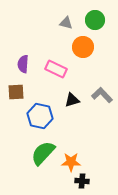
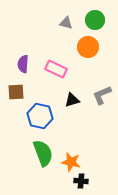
orange circle: moved 5 px right
gray L-shape: rotated 70 degrees counterclockwise
green semicircle: rotated 116 degrees clockwise
orange star: rotated 12 degrees clockwise
black cross: moved 1 px left
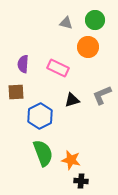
pink rectangle: moved 2 px right, 1 px up
blue hexagon: rotated 20 degrees clockwise
orange star: moved 2 px up
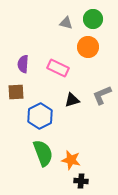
green circle: moved 2 px left, 1 px up
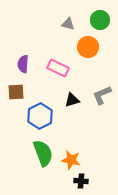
green circle: moved 7 px right, 1 px down
gray triangle: moved 2 px right, 1 px down
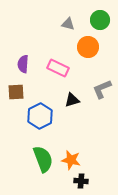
gray L-shape: moved 6 px up
green semicircle: moved 6 px down
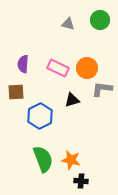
orange circle: moved 1 px left, 21 px down
gray L-shape: rotated 30 degrees clockwise
